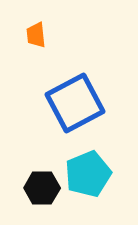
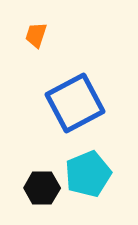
orange trapezoid: rotated 24 degrees clockwise
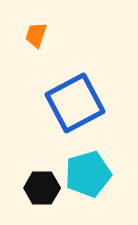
cyan pentagon: rotated 6 degrees clockwise
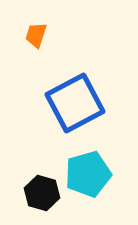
black hexagon: moved 5 px down; rotated 16 degrees clockwise
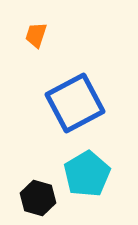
cyan pentagon: moved 1 px left; rotated 15 degrees counterclockwise
black hexagon: moved 4 px left, 5 px down
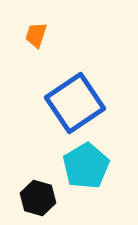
blue square: rotated 6 degrees counterclockwise
cyan pentagon: moved 1 px left, 8 px up
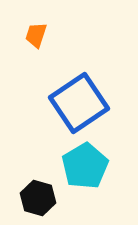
blue square: moved 4 px right
cyan pentagon: moved 1 px left
